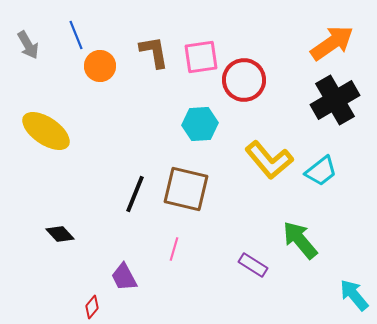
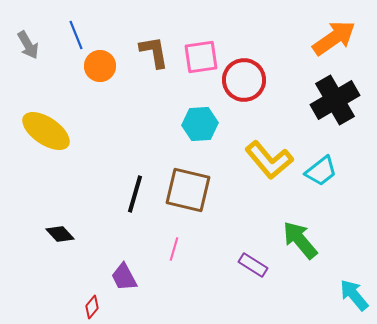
orange arrow: moved 2 px right, 5 px up
brown square: moved 2 px right, 1 px down
black line: rotated 6 degrees counterclockwise
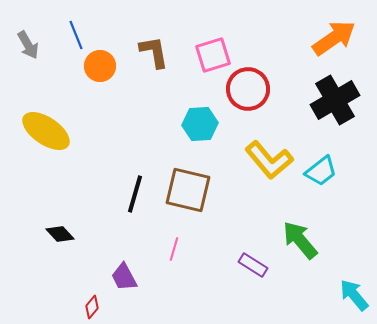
pink square: moved 12 px right, 2 px up; rotated 9 degrees counterclockwise
red circle: moved 4 px right, 9 px down
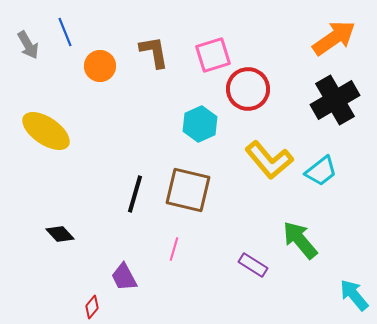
blue line: moved 11 px left, 3 px up
cyan hexagon: rotated 20 degrees counterclockwise
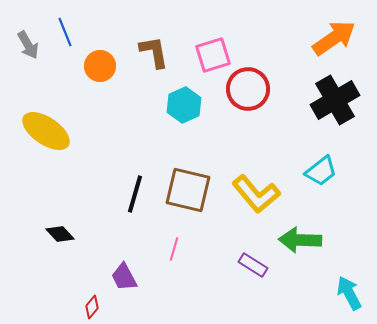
cyan hexagon: moved 16 px left, 19 px up
yellow L-shape: moved 13 px left, 34 px down
green arrow: rotated 48 degrees counterclockwise
cyan arrow: moved 5 px left, 2 px up; rotated 12 degrees clockwise
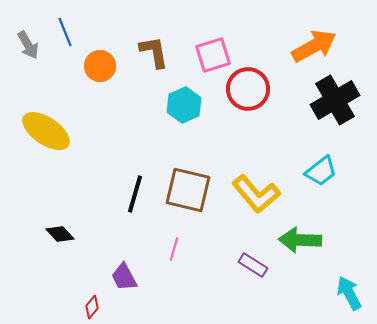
orange arrow: moved 20 px left, 8 px down; rotated 6 degrees clockwise
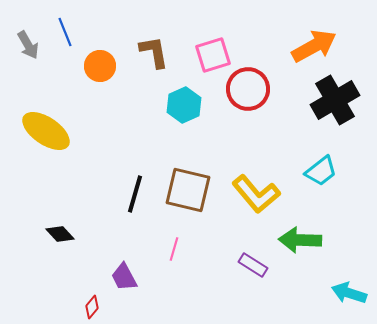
cyan arrow: rotated 44 degrees counterclockwise
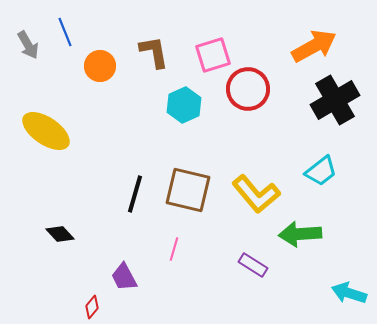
green arrow: moved 6 px up; rotated 6 degrees counterclockwise
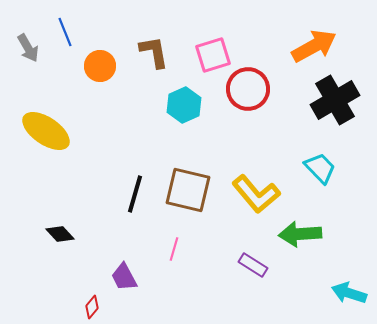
gray arrow: moved 3 px down
cyan trapezoid: moved 1 px left, 3 px up; rotated 96 degrees counterclockwise
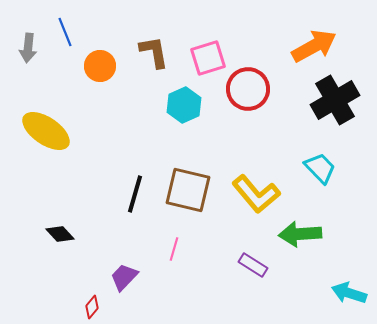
gray arrow: rotated 36 degrees clockwise
pink square: moved 5 px left, 3 px down
purple trapezoid: rotated 72 degrees clockwise
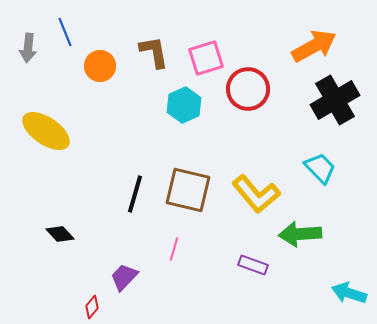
pink square: moved 2 px left
purple rectangle: rotated 12 degrees counterclockwise
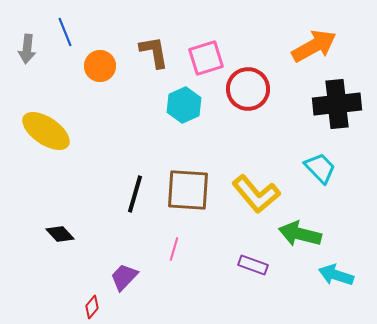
gray arrow: moved 1 px left, 1 px down
black cross: moved 2 px right, 4 px down; rotated 24 degrees clockwise
brown square: rotated 9 degrees counterclockwise
green arrow: rotated 18 degrees clockwise
cyan arrow: moved 13 px left, 18 px up
